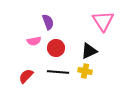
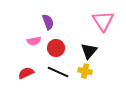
black triangle: rotated 24 degrees counterclockwise
black line: rotated 20 degrees clockwise
red semicircle: moved 3 px up; rotated 21 degrees clockwise
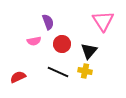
red circle: moved 6 px right, 4 px up
red semicircle: moved 8 px left, 4 px down
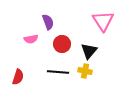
pink semicircle: moved 3 px left, 2 px up
black line: rotated 20 degrees counterclockwise
red semicircle: rotated 133 degrees clockwise
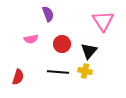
purple semicircle: moved 8 px up
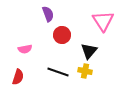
pink semicircle: moved 6 px left, 10 px down
red circle: moved 9 px up
black line: rotated 15 degrees clockwise
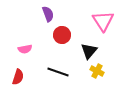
yellow cross: moved 12 px right; rotated 16 degrees clockwise
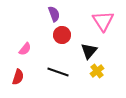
purple semicircle: moved 6 px right
pink semicircle: rotated 40 degrees counterclockwise
yellow cross: rotated 24 degrees clockwise
